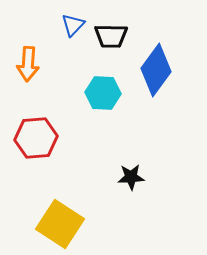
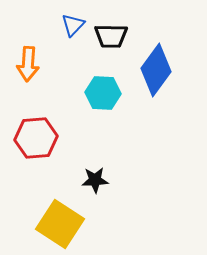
black star: moved 36 px left, 3 px down
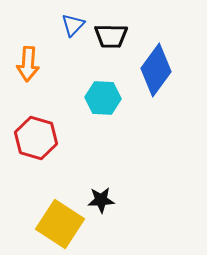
cyan hexagon: moved 5 px down
red hexagon: rotated 21 degrees clockwise
black star: moved 6 px right, 20 px down
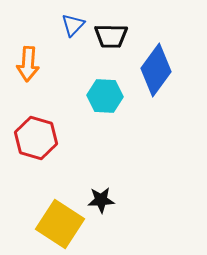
cyan hexagon: moved 2 px right, 2 px up
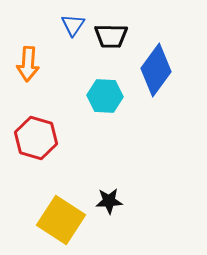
blue triangle: rotated 10 degrees counterclockwise
black star: moved 8 px right, 1 px down
yellow square: moved 1 px right, 4 px up
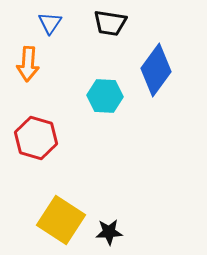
blue triangle: moved 23 px left, 2 px up
black trapezoid: moved 1 px left, 13 px up; rotated 8 degrees clockwise
black star: moved 31 px down
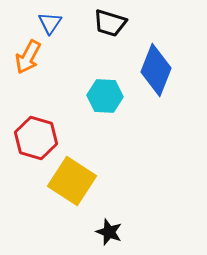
black trapezoid: rotated 8 degrees clockwise
orange arrow: moved 7 px up; rotated 24 degrees clockwise
blue diamond: rotated 15 degrees counterclockwise
yellow square: moved 11 px right, 39 px up
black star: rotated 24 degrees clockwise
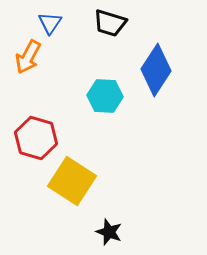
blue diamond: rotated 12 degrees clockwise
